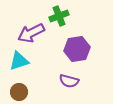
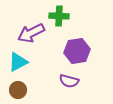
green cross: rotated 24 degrees clockwise
purple hexagon: moved 2 px down
cyan triangle: moved 1 px left, 1 px down; rotated 10 degrees counterclockwise
brown circle: moved 1 px left, 2 px up
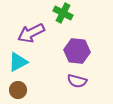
green cross: moved 4 px right, 3 px up; rotated 24 degrees clockwise
purple hexagon: rotated 15 degrees clockwise
purple semicircle: moved 8 px right
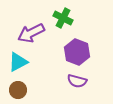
green cross: moved 5 px down
purple hexagon: moved 1 px down; rotated 15 degrees clockwise
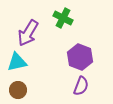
purple arrow: moved 3 px left; rotated 32 degrees counterclockwise
purple hexagon: moved 3 px right, 5 px down
cyan triangle: moved 1 px left; rotated 15 degrees clockwise
purple semicircle: moved 4 px right, 5 px down; rotated 84 degrees counterclockwise
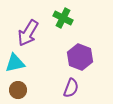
cyan triangle: moved 2 px left, 1 px down
purple semicircle: moved 10 px left, 2 px down
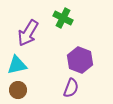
purple hexagon: moved 3 px down
cyan triangle: moved 2 px right, 2 px down
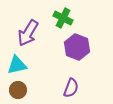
purple hexagon: moved 3 px left, 13 px up
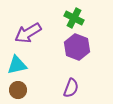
green cross: moved 11 px right
purple arrow: rotated 28 degrees clockwise
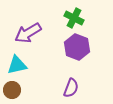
brown circle: moved 6 px left
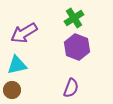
green cross: rotated 30 degrees clockwise
purple arrow: moved 4 px left
